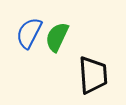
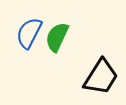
black trapezoid: moved 8 px right, 2 px down; rotated 36 degrees clockwise
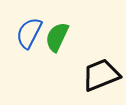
black trapezoid: moved 2 px up; rotated 144 degrees counterclockwise
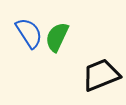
blue semicircle: rotated 120 degrees clockwise
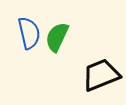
blue semicircle: rotated 20 degrees clockwise
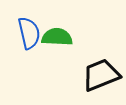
green semicircle: rotated 68 degrees clockwise
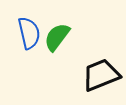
green semicircle: rotated 56 degrees counterclockwise
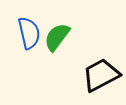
black trapezoid: rotated 6 degrees counterclockwise
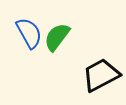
blue semicircle: rotated 16 degrees counterclockwise
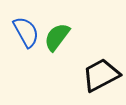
blue semicircle: moved 3 px left, 1 px up
